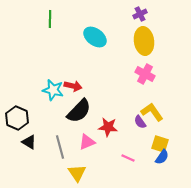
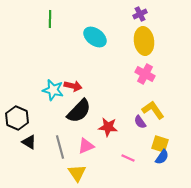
yellow L-shape: moved 1 px right, 2 px up
pink triangle: moved 1 px left, 4 px down
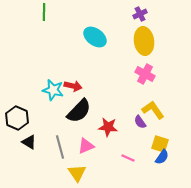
green line: moved 6 px left, 7 px up
